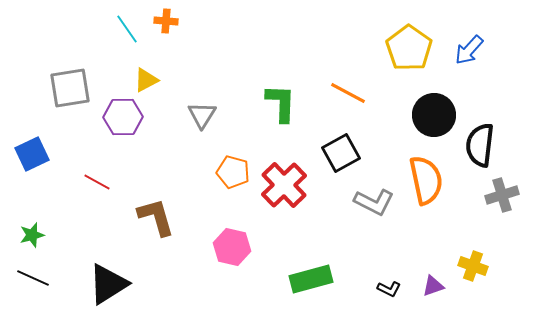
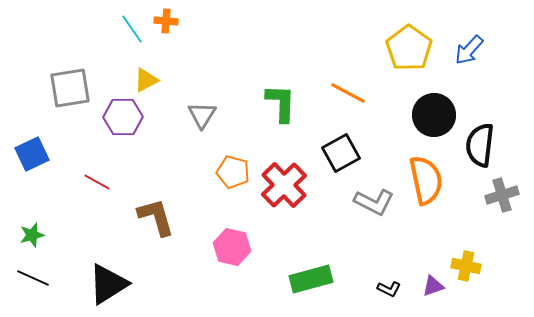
cyan line: moved 5 px right
yellow cross: moved 7 px left; rotated 8 degrees counterclockwise
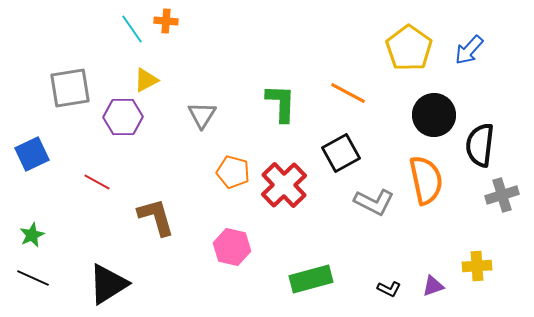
green star: rotated 10 degrees counterclockwise
yellow cross: moved 11 px right; rotated 16 degrees counterclockwise
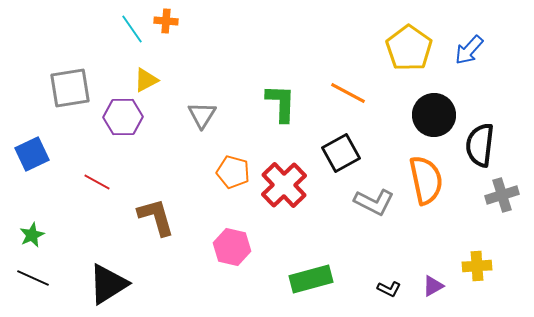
purple triangle: rotated 10 degrees counterclockwise
